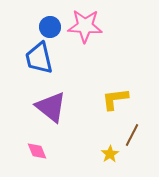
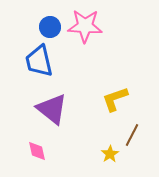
blue trapezoid: moved 3 px down
yellow L-shape: rotated 12 degrees counterclockwise
purple triangle: moved 1 px right, 2 px down
pink diamond: rotated 10 degrees clockwise
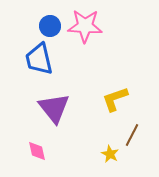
blue circle: moved 1 px up
blue trapezoid: moved 2 px up
purple triangle: moved 2 px right, 1 px up; rotated 12 degrees clockwise
yellow star: rotated 12 degrees counterclockwise
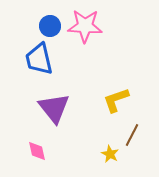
yellow L-shape: moved 1 px right, 1 px down
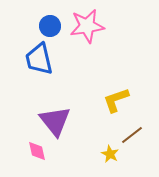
pink star: moved 2 px right; rotated 12 degrees counterclockwise
purple triangle: moved 1 px right, 13 px down
brown line: rotated 25 degrees clockwise
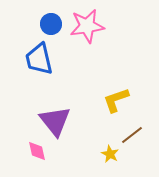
blue circle: moved 1 px right, 2 px up
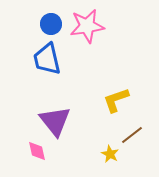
blue trapezoid: moved 8 px right
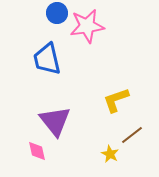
blue circle: moved 6 px right, 11 px up
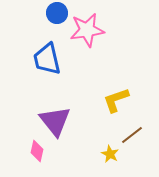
pink star: moved 4 px down
pink diamond: rotated 25 degrees clockwise
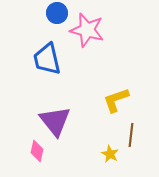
pink star: rotated 24 degrees clockwise
brown line: moved 1 px left; rotated 45 degrees counterclockwise
